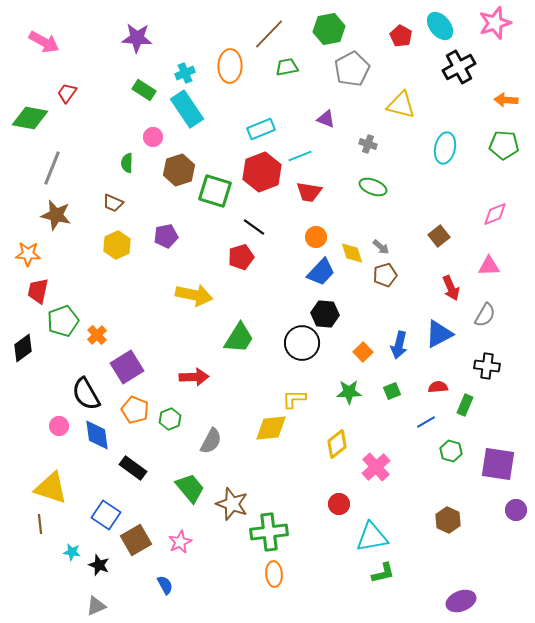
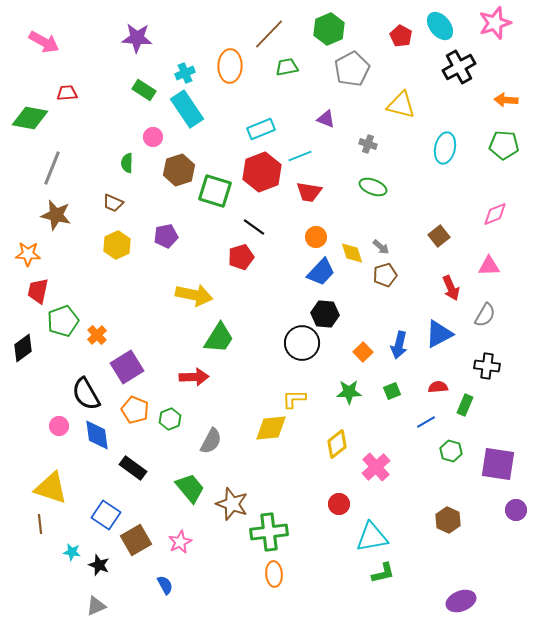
green hexagon at (329, 29): rotated 12 degrees counterclockwise
red trapezoid at (67, 93): rotated 50 degrees clockwise
green trapezoid at (239, 338): moved 20 px left
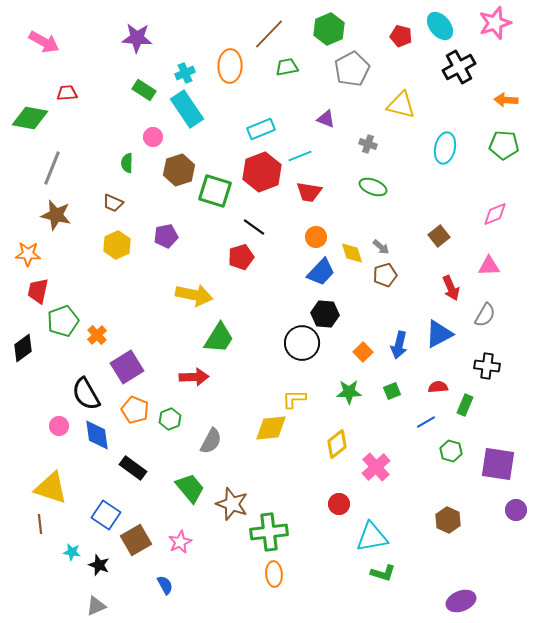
red pentagon at (401, 36): rotated 15 degrees counterclockwise
green L-shape at (383, 573): rotated 30 degrees clockwise
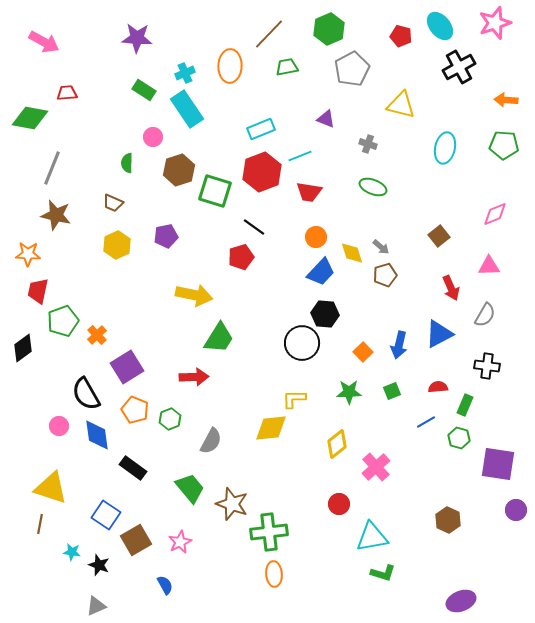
green hexagon at (451, 451): moved 8 px right, 13 px up
brown line at (40, 524): rotated 18 degrees clockwise
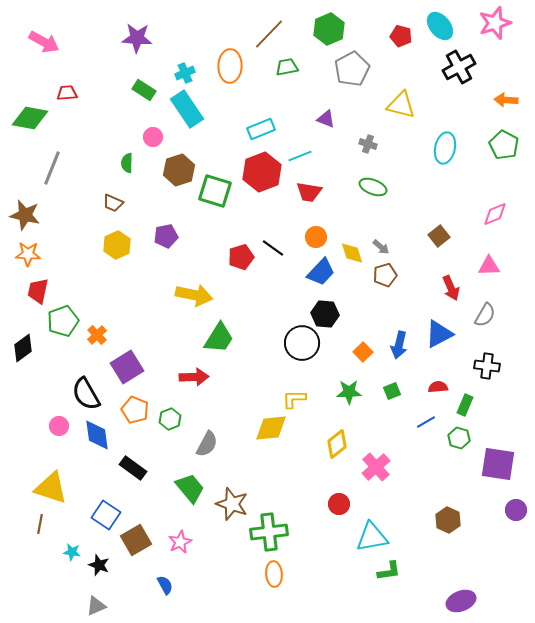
green pentagon at (504, 145): rotated 24 degrees clockwise
brown star at (56, 215): moved 31 px left
black line at (254, 227): moved 19 px right, 21 px down
gray semicircle at (211, 441): moved 4 px left, 3 px down
green L-shape at (383, 573): moved 6 px right, 2 px up; rotated 25 degrees counterclockwise
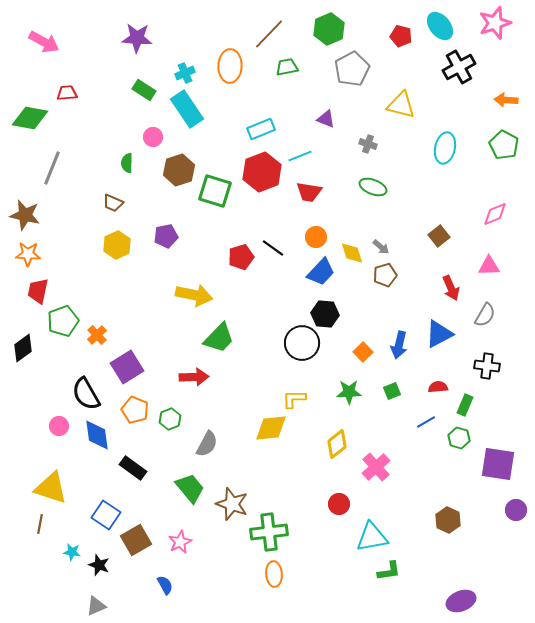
green trapezoid at (219, 338): rotated 12 degrees clockwise
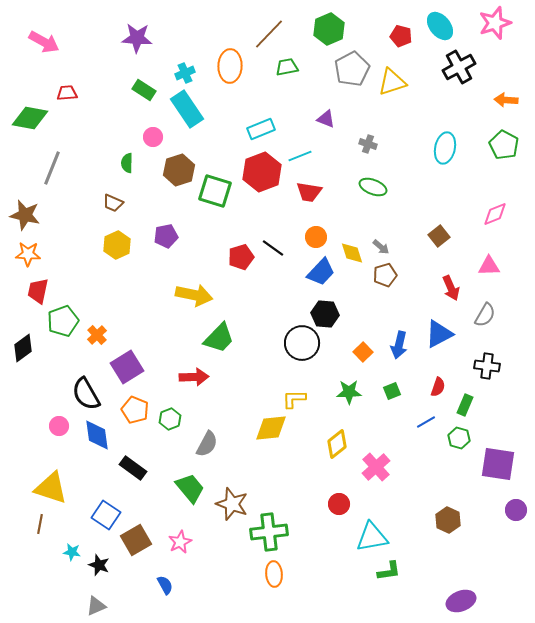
yellow triangle at (401, 105): moved 9 px left, 23 px up; rotated 32 degrees counterclockwise
red semicircle at (438, 387): rotated 114 degrees clockwise
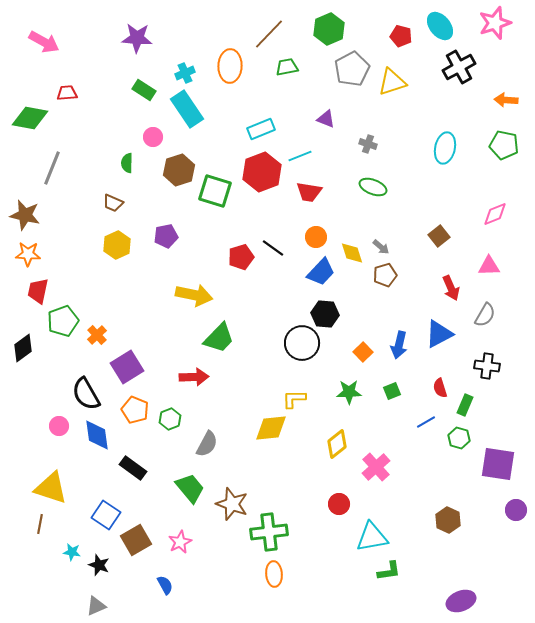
green pentagon at (504, 145): rotated 16 degrees counterclockwise
red semicircle at (438, 387): moved 2 px right, 1 px down; rotated 144 degrees clockwise
